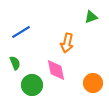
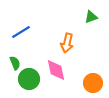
green circle: moved 3 px left, 6 px up
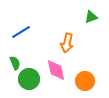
orange circle: moved 8 px left, 2 px up
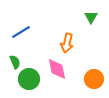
green triangle: rotated 40 degrees counterclockwise
green semicircle: moved 1 px up
pink diamond: moved 1 px right, 1 px up
orange circle: moved 9 px right, 2 px up
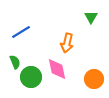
green circle: moved 2 px right, 2 px up
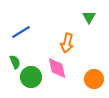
green triangle: moved 2 px left
pink diamond: moved 1 px up
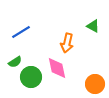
green triangle: moved 4 px right, 9 px down; rotated 32 degrees counterclockwise
green semicircle: rotated 80 degrees clockwise
orange circle: moved 1 px right, 5 px down
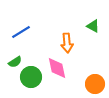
orange arrow: rotated 18 degrees counterclockwise
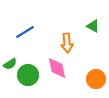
blue line: moved 4 px right
green semicircle: moved 5 px left, 2 px down
green circle: moved 3 px left, 2 px up
orange circle: moved 1 px right, 5 px up
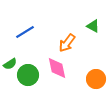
orange arrow: rotated 42 degrees clockwise
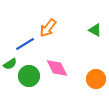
green triangle: moved 2 px right, 4 px down
blue line: moved 12 px down
orange arrow: moved 19 px left, 15 px up
pink diamond: rotated 15 degrees counterclockwise
green circle: moved 1 px right, 1 px down
